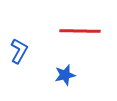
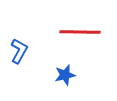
red line: moved 1 px down
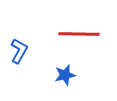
red line: moved 1 px left, 2 px down
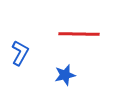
blue L-shape: moved 1 px right, 2 px down
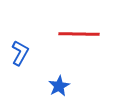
blue star: moved 6 px left, 11 px down; rotated 15 degrees counterclockwise
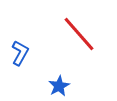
red line: rotated 48 degrees clockwise
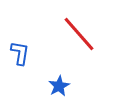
blue L-shape: rotated 20 degrees counterclockwise
